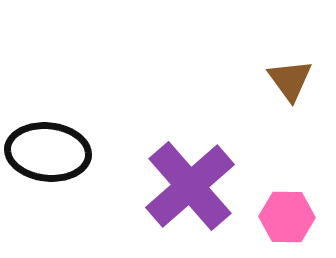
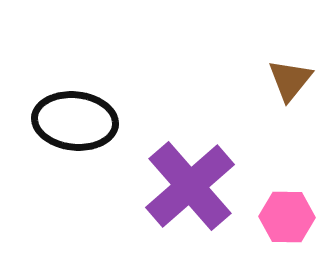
brown triangle: rotated 15 degrees clockwise
black ellipse: moved 27 px right, 31 px up
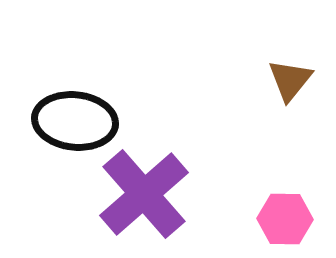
purple cross: moved 46 px left, 8 px down
pink hexagon: moved 2 px left, 2 px down
